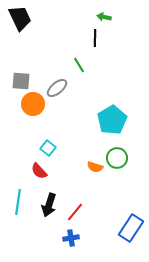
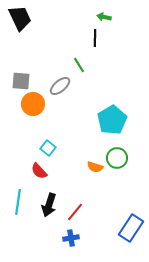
gray ellipse: moved 3 px right, 2 px up
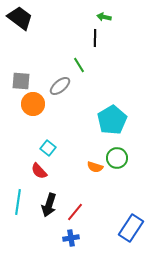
black trapezoid: rotated 28 degrees counterclockwise
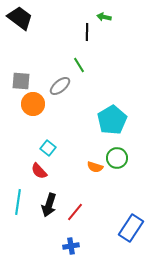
black line: moved 8 px left, 6 px up
blue cross: moved 8 px down
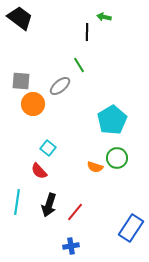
cyan line: moved 1 px left
